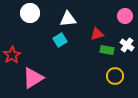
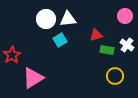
white circle: moved 16 px right, 6 px down
red triangle: moved 1 px left, 1 px down
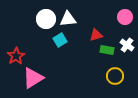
pink circle: moved 1 px down
red star: moved 4 px right, 1 px down
